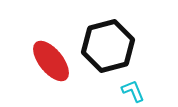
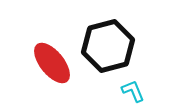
red ellipse: moved 1 px right, 2 px down
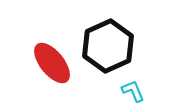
black hexagon: rotated 9 degrees counterclockwise
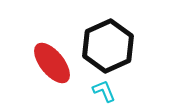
cyan L-shape: moved 29 px left
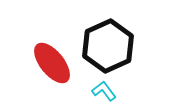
cyan L-shape: rotated 15 degrees counterclockwise
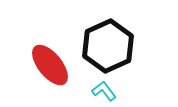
red ellipse: moved 2 px left, 2 px down
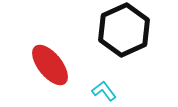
black hexagon: moved 16 px right, 16 px up
